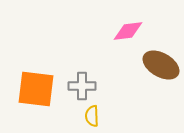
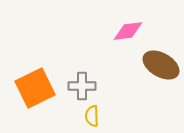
orange square: moved 1 px left, 1 px up; rotated 33 degrees counterclockwise
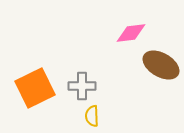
pink diamond: moved 3 px right, 2 px down
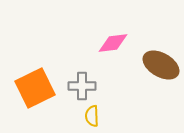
pink diamond: moved 18 px left, 10 px down
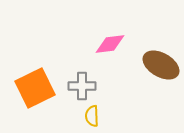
pink diamond: moved 3 px left, 1 px down
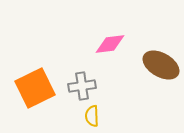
gray cross: rotated 8 degrees counterclockwise
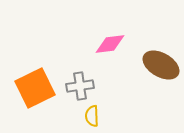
gray cross: moved 2 px left
